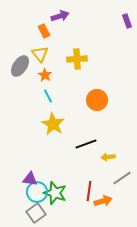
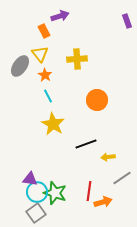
orange arrow: moved 1 px down
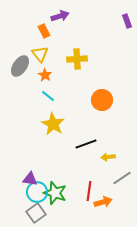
cyan line: rotated 24 degrees counterclockwise
orange circle: moved 5 px right
